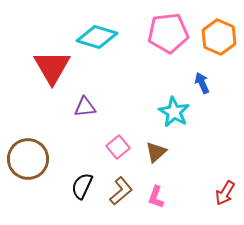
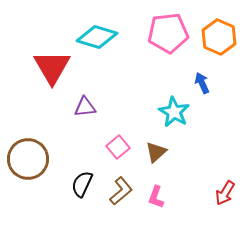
black semicircle: moved 2 px up
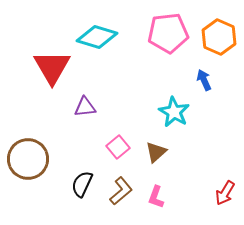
blue arrow: moved 2 px right, 3 px up
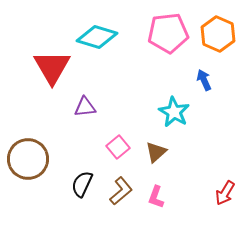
orange hexagon: moved 1 px left, 3 px up
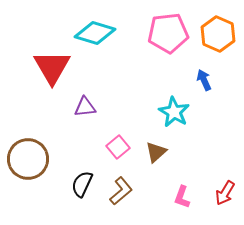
cyan diamond: moved 2 px left, 4 px up
pink L-shape: moved 26 px right
